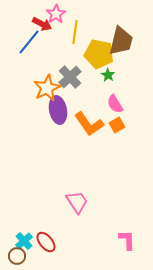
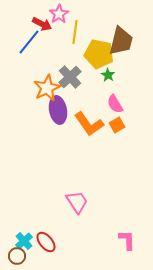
pink star: moved 3 px right
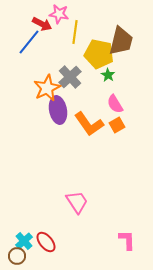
pink star: rotated 30 degrees counterclockwise
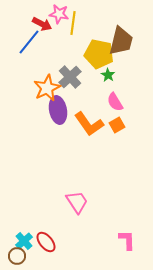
yellow line: moved 2 px left, 9 px up
pink semicircle: moved 2 px up
